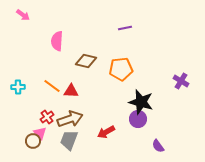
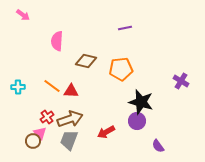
purple circle: moved 1 px left, 2 px down
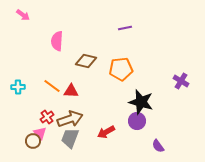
gray trapezoid: moved 1 px right, 2 px up
